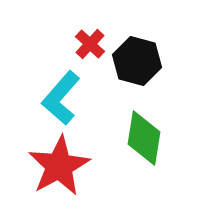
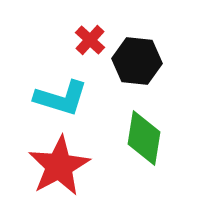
red cross: moved 4 px up
black hexagon: rotated 9 degrees counterclockwise
cyan L-shape: rotated 114 degrees counterclockwise
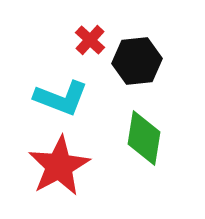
black hexagon: rotated 12 degrees counterclockwise
cyan L-shape: rotated 4 degrees clockwise
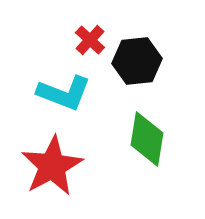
cyan L-shape: moved 3 px right, 5 px up
green diamond: moved 3 px right, 1 px down
red star: moved 7 px left
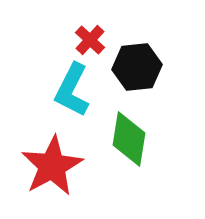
black hexagon: moved 6 px down
cyan L-shape: moved 8 px right, 3 px up; rotated 96 degrees clockwise
green diamond: moved 18 px left
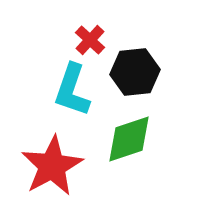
black hexagon: moved 2 px left, 5 px down
cyan L-shape: rotated 8 degrees counterclockwise
green diamond: rotated 62 degrees clockwise
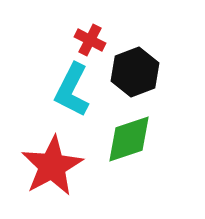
red cross: rotated 16 degrees counterclockwise
black hexagon: rotated 15 degrees counterclockwise
cyan L-shape: rotated 8 degrees clockwise
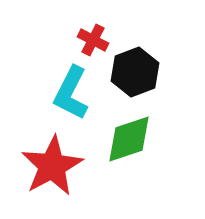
red cross: moved 3 px right
cyan L-shape: moved 1 px left, 3 px down
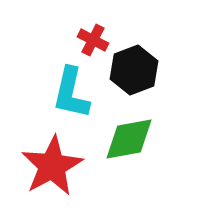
black hexagon: moved 1 px left, 2 px up
cyan L-shape: rotated 14 degrees counterclockwise
green diamond: rotated 8 degrees clockwise
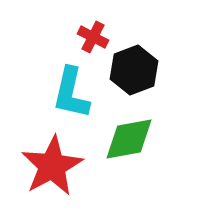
red cross: moved 3 px up
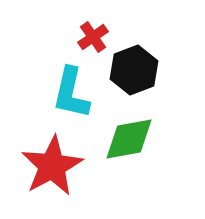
red cross: rotated 28 degrees clockwise
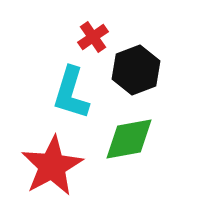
black hexagon: moved 2 px right
cyan L-shape: rotated 4 degrees clockwise
